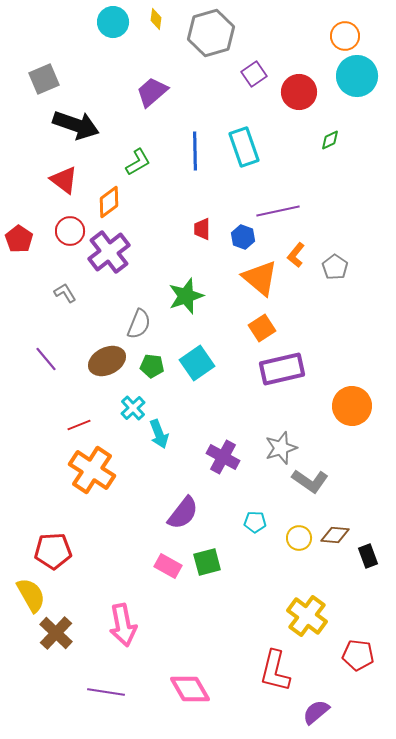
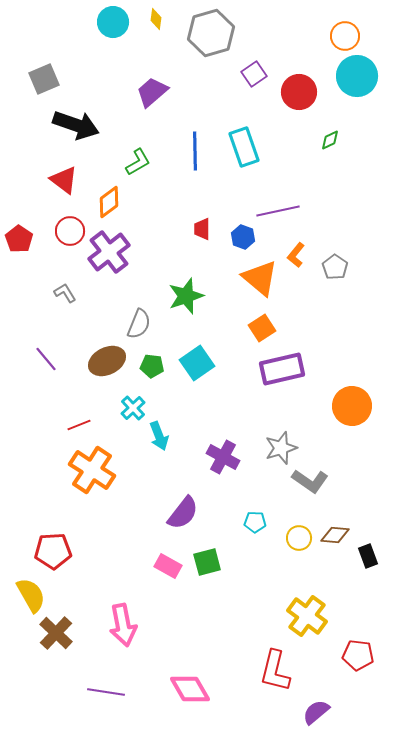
cyan arrow at (159, 434): moved 2 px down
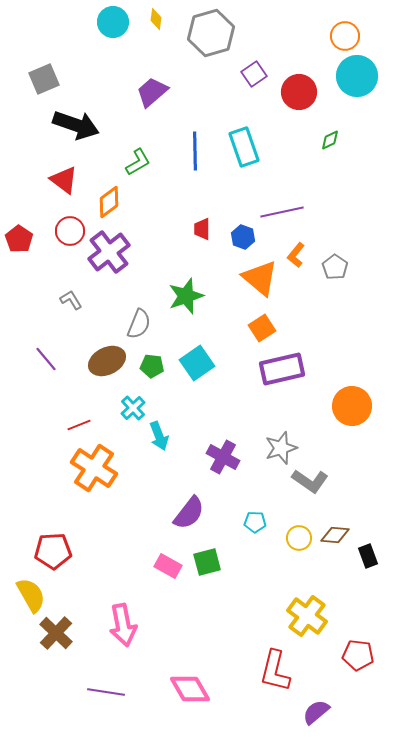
purple line at (278, 211): moved 4 px right, 1 px down
gray L-shape at (65, 293): moved 6 px right, 7 px down
orange cross at (92, 470): moved 2 px right, 2 px up
purple semicircle at (183, 513): moved 6 px right
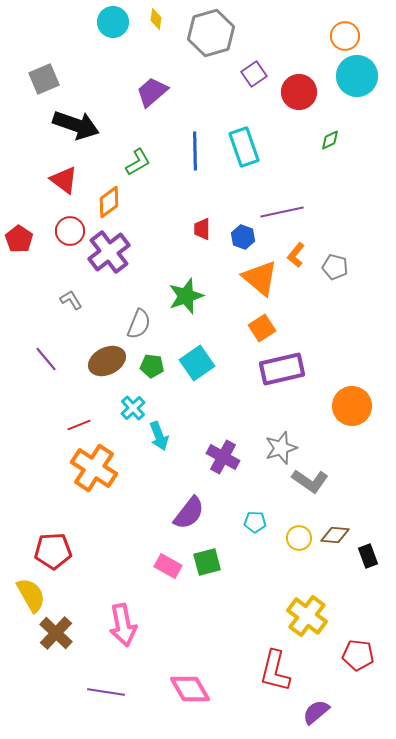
gray pentagon at (335, 267): rotated 20 degrees counterclockwise
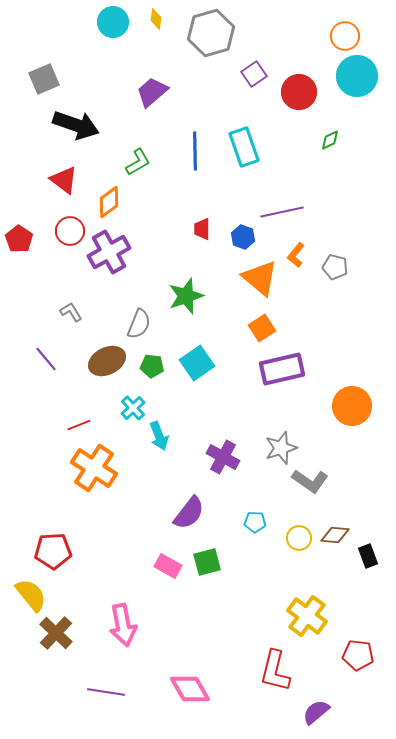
purple cross at (109, 252): rotated 9 degrees clockwise
gray L-shape at (71, 300): moved 12 px down
yellow semicircle at (31, 595): rotated 9 degrees counterclockwise
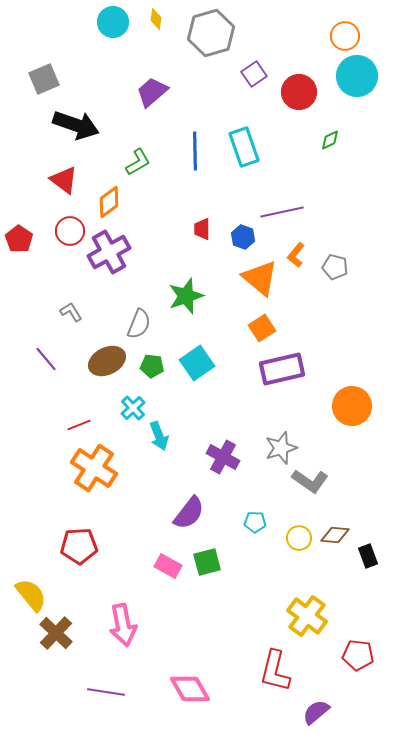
red pentagon at (53, 551): moved 26 px right, 5 px up
